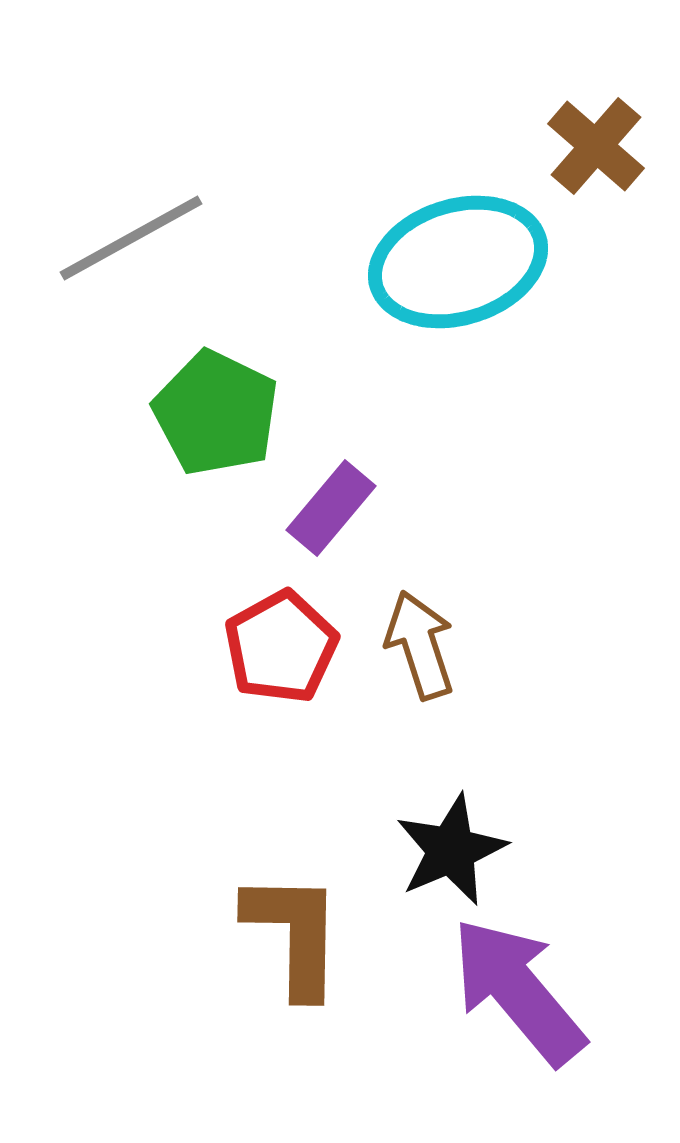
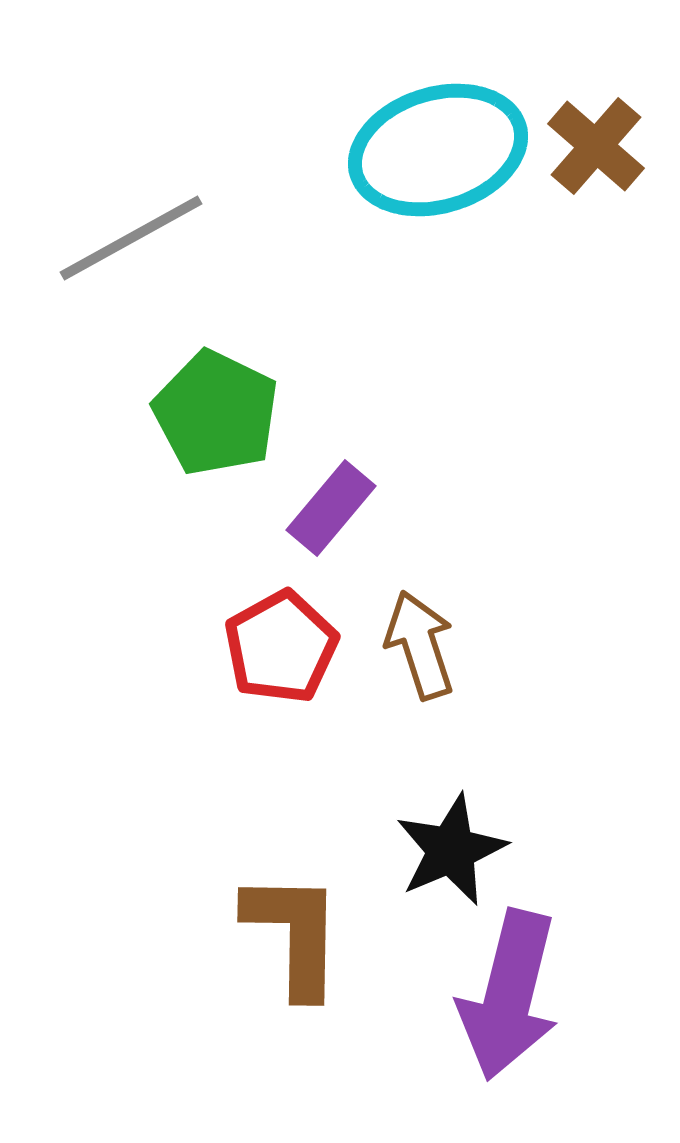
cyan ellipse: moved 20 px left, 112 px up
purple arrow: moved 9 px left, 4 px down; rotated 126 degrees counterclockwise
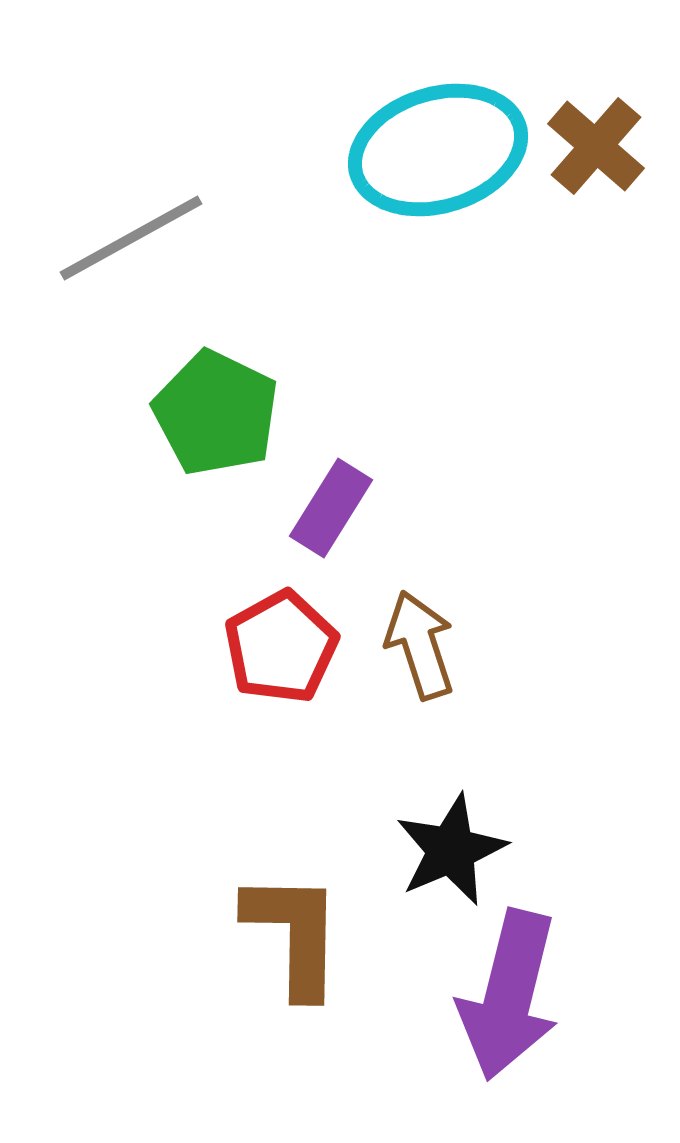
purple rectangle: rotated 8 degrees counterclockwise
